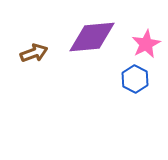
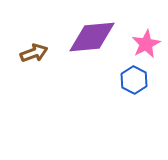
blue hexagon: moved 1 px left, 1 px down
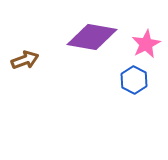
purple diamond: rotated 15 degrees clockwise
brown arrow: moved 9 px left, 7 px down
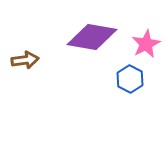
brown arrow: rotated 12 degrees clockwise
blue hexagon: moved 4 px left, 1 px up
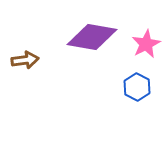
blue hexagon: moved 7 px right, 8 px down
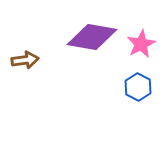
pink star: moved 5 px left
blue hexagon: moved 1 px right
